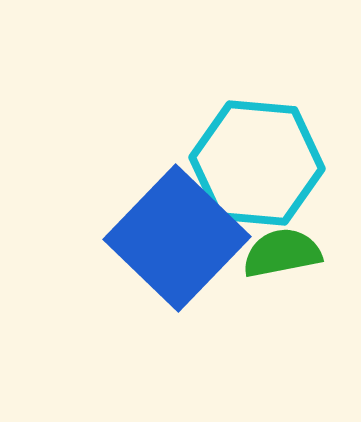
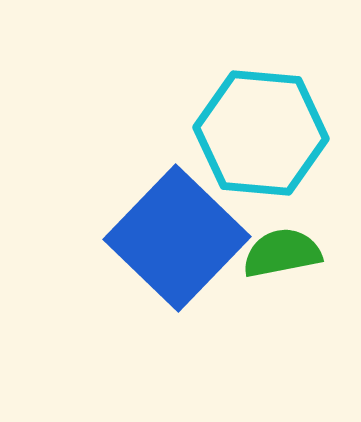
cyan hexagon: moved 4 px right, 30 px up
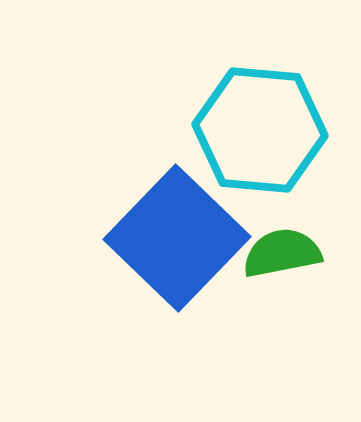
cyan hexagon: moved 1 px left, 3 px up
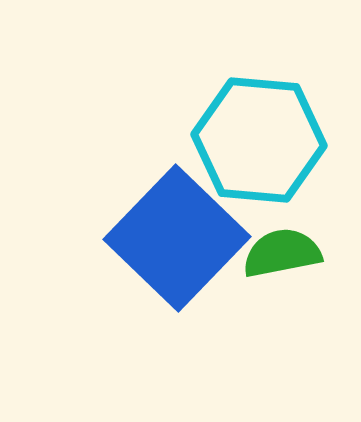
cyan hexagon: moved 1 px left, 10 px down
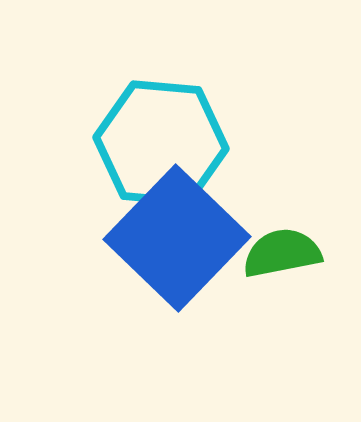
cyan hexagon: moved 98 px left, 3 px down
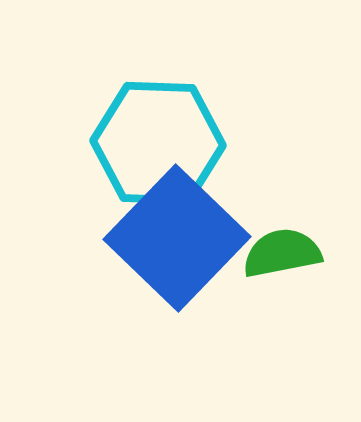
cyan hexagon: moved 3 px left; rotated 3 degrees counterclockwise
